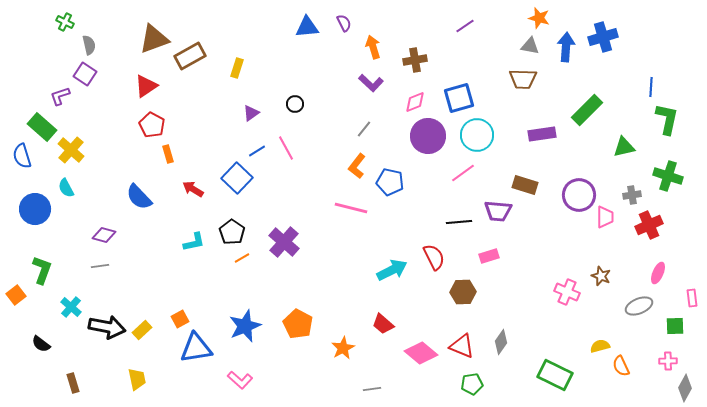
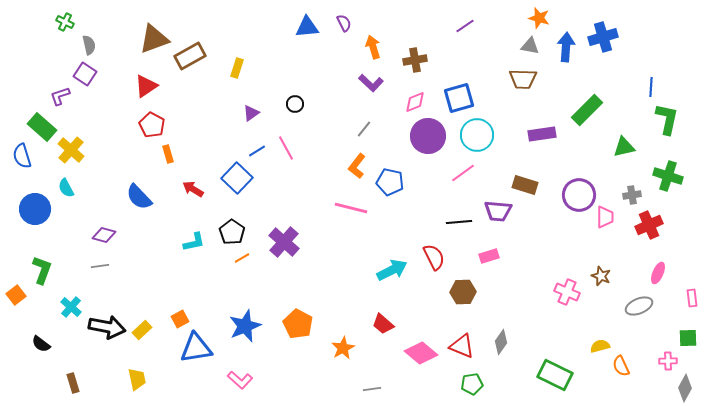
green square at (675, 326): moved 13 px right, 12 px down
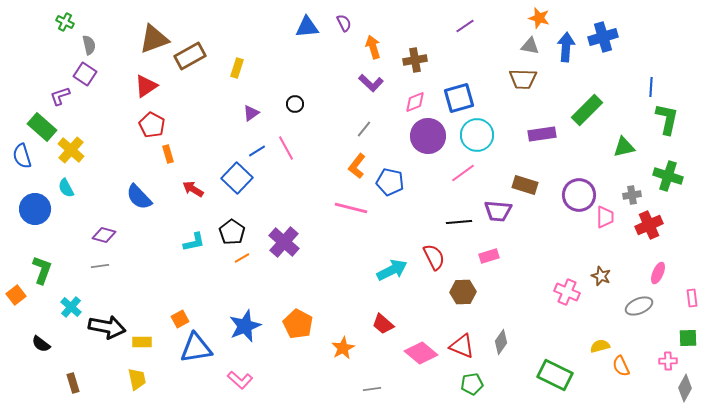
yellow rectangle at (142, 330): moved 12 px down; rotated 42 degrees clockwise
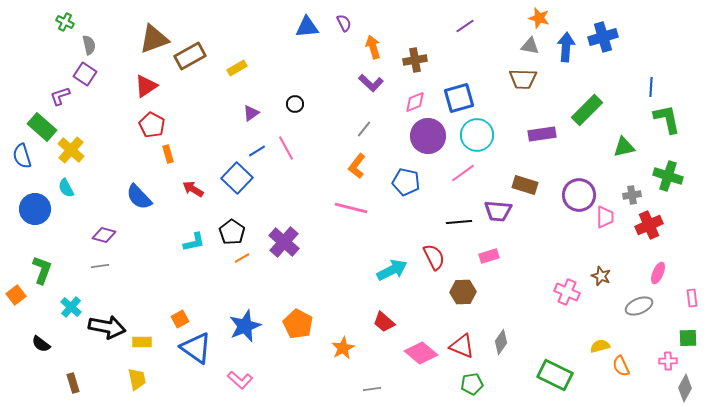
yellow rectangle at (237, 68): rotated 42 degrees clockwise
green L-shape at (667, 119): rotated 24 degrees counterclockwise
blue pentagon at (390, 182): moved 16 px right
red trapezoid at (383, 324): moved 1 px right, 2 px up
blue triangle at (196, 348): rotated 44 degrees clockwise
